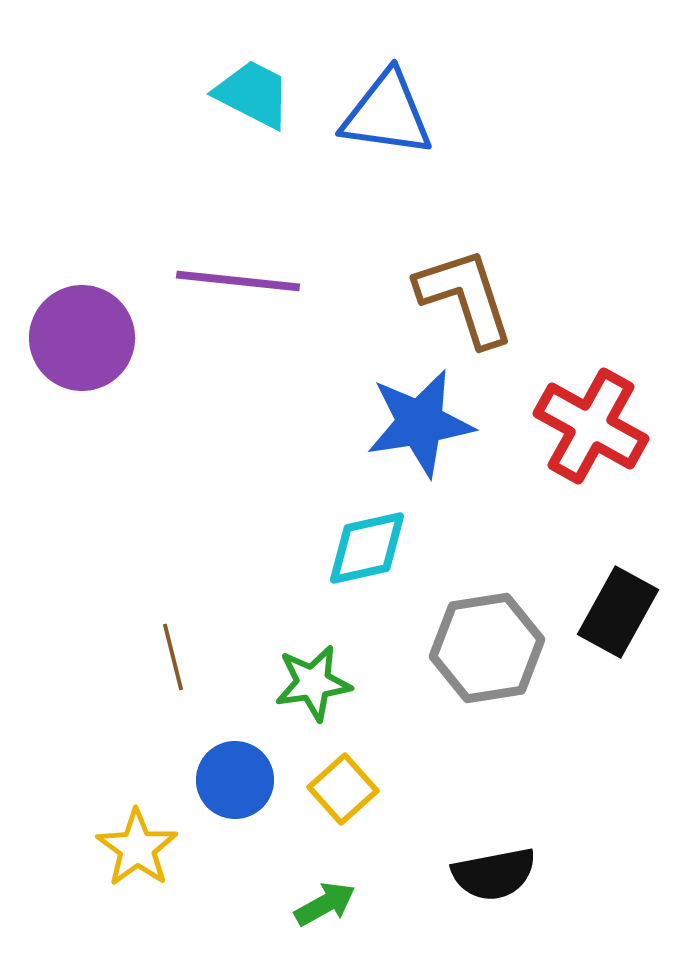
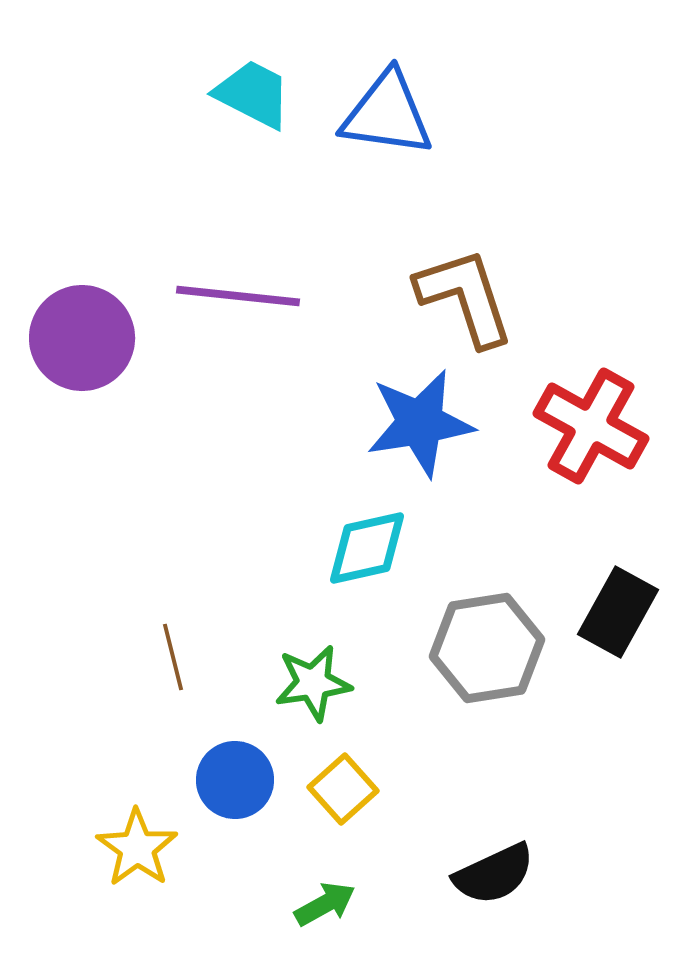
purple line: moved 15 px down
black semicircle: rotated 14 degrees counterclockwise
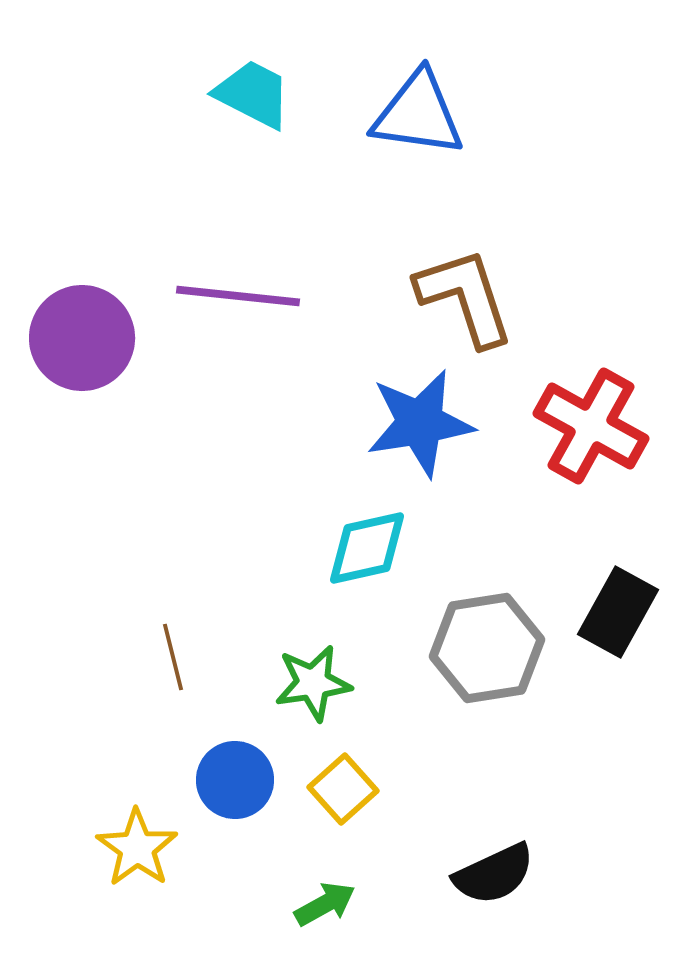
blue triangle: moved 31 px right
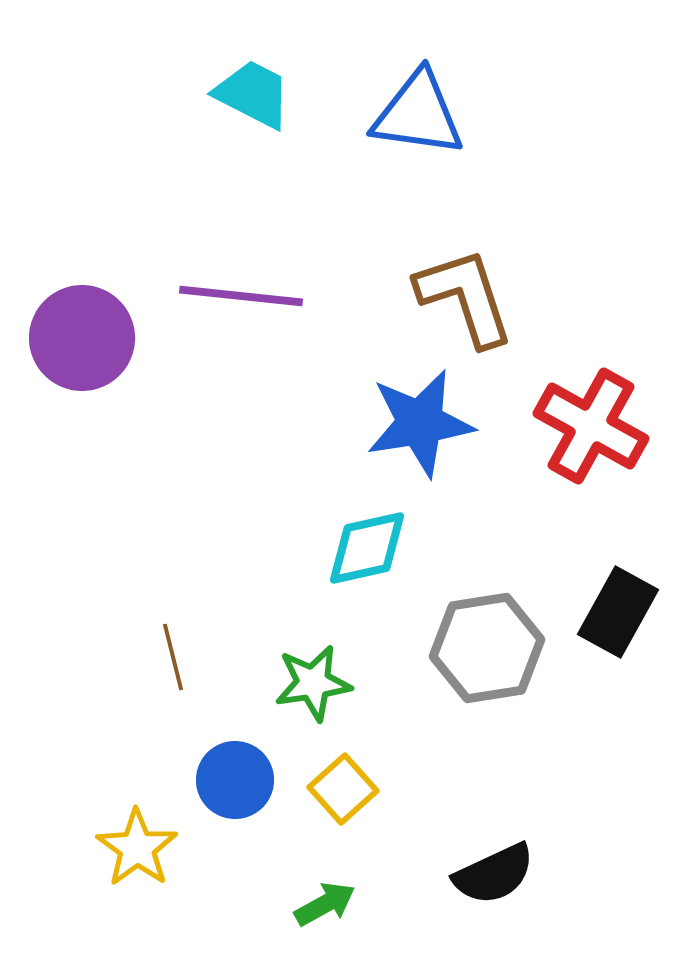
purple line: moved 3 px right
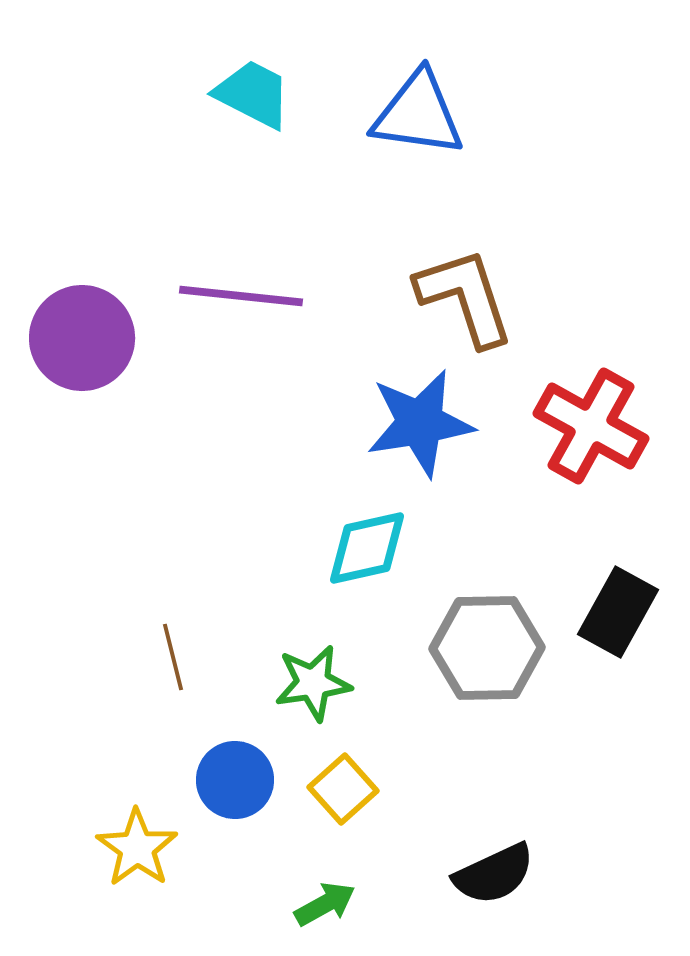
gray hexagon: rotated 8 degrees clockwise
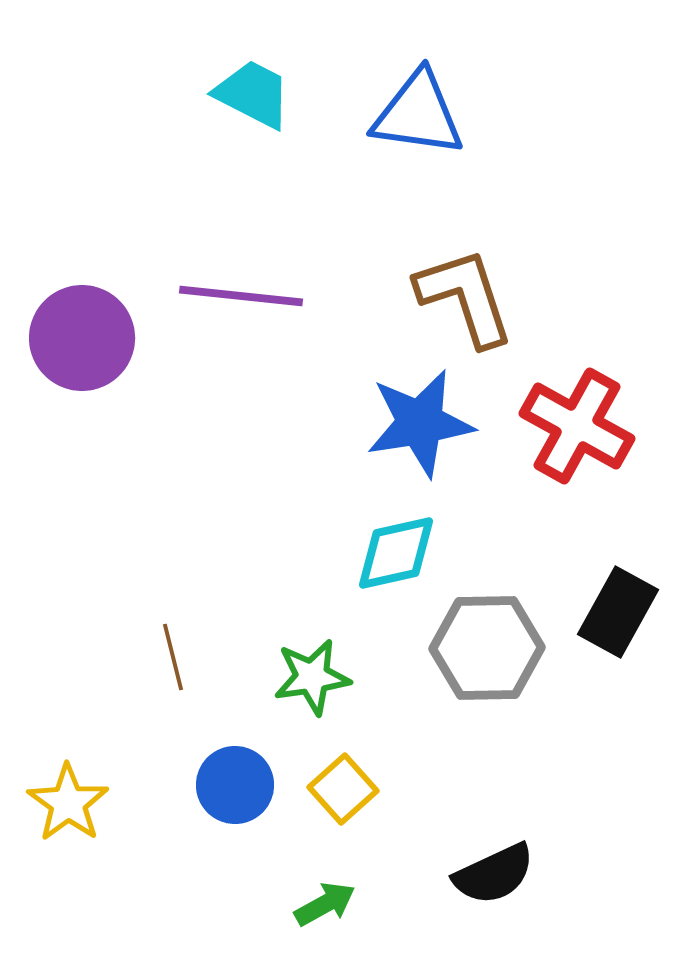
red cross: moved 14 px left
cyan diamond: moved 29 px right, 5 px down
green star: moved 1 px left, 6 px up
blue circle: moved 5 px down
yellow star: moved 69 px left, 45 px up
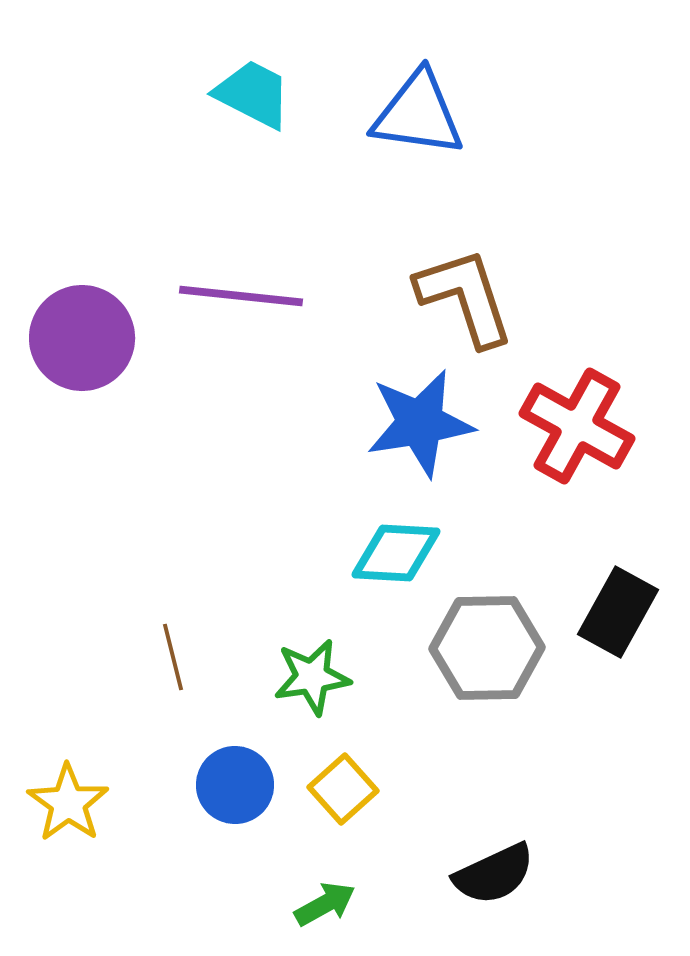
cyan diamond: rotated 16 degrees clockwise
